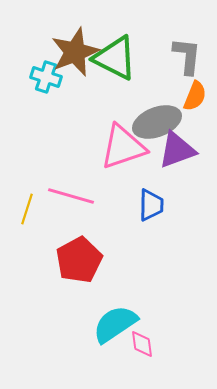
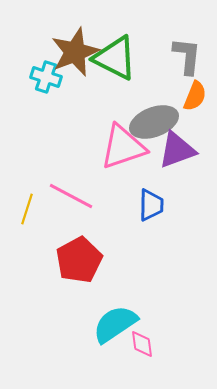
gray ellipse: moved 3 px left
pink line: rotated 12 degrees clockwise
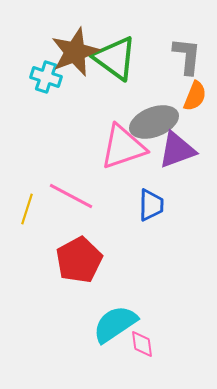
green triangle: rotated 9 degrees clockwise
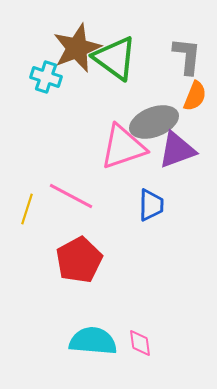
brown star: moved 2 px right, 4 px up
cyan semicircle: moved 22 px left, 17 px down; rotated 39 degrees clockwise
pink diamond: moved 2 px left, 1 px up
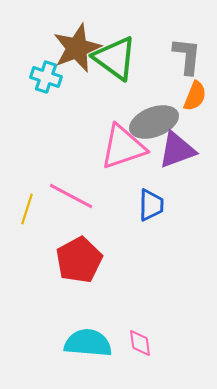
cyan semicircle: moved 5 px left, 2 px down
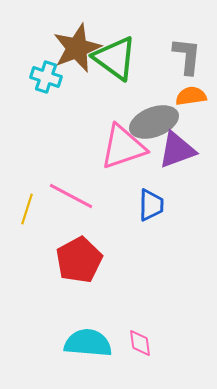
orange semicircle: moved 4 px left; rotated 120 degrees counterclockwise
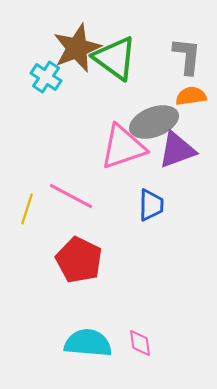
cyan cross: rotated 16 degrees clockwise
red pentagon: rotated 18 degrees counterclockwise
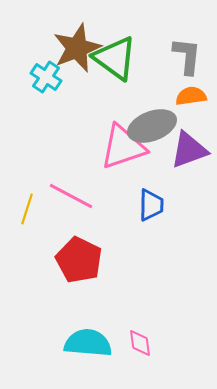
gray ellipse: moved 2 px left, 4 px down
purple triangle: moved 12 px right
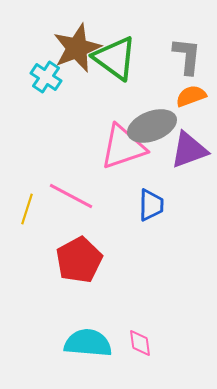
orange semicircle: rotated 12 degrees counterclockwise
red pentagon: rotated 18 degrees clockwise
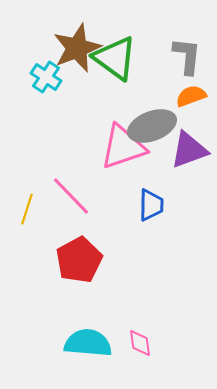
pink line: rotated 18 degrees clockwise
